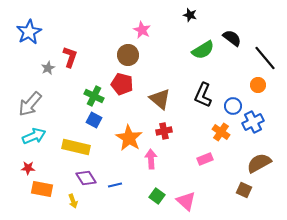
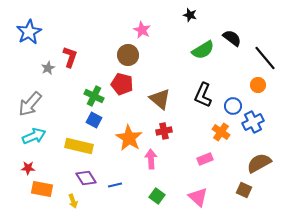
yellow rectangle: moved 3 px right, 1 px up
pink triangle: moved 12 px right, 4 px up
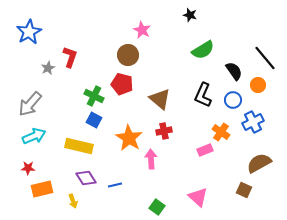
black semicircle: moved 2 px right, 33 px down; rotated 18 degrees clockwise
blue circle: moved 6 px up
pink rectangle: moved 9 px up
orange rectangle: rotated 25 degrees counterclockwise
green square: moved 11 px down
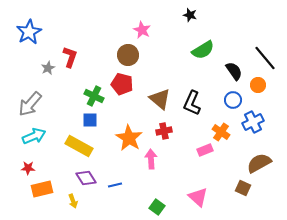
black L-shape: moved 11 px left, 8 px down
blue square: moved 4 px left; rotated 28 degrees counterclockwise
yellow rectangle: rotated 16 degrees clockwise
brown square: moved 1 px left, 2 px up
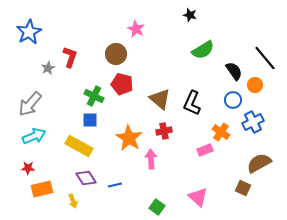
pink star: moved 6 px left, 1 px up
brown circle: moved 12 px left, 1 px up
orange circle: moved 3 px left
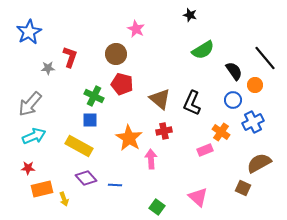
gray star: rotated 24 degrees clockwise
purple diamond: rotated 10 degrees counterclockwise
blue line: rotated 16 degrees clockwise
yellow arrow: moved 9 px left, 2 px up
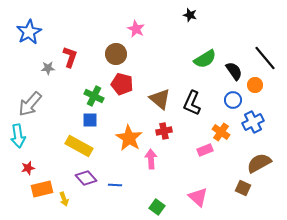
green semicircle: moved 2 px right, 9 px down
cyan arrow: moved 16 px left; rotated 105 degrees clockwise
red star: rotated 16 degrees counterclockwise
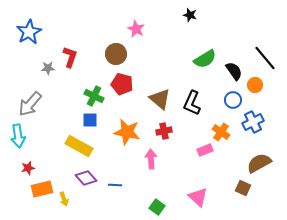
orange star: moved 2 px left, 6 px up; rotated 20 degrees counterclockwise
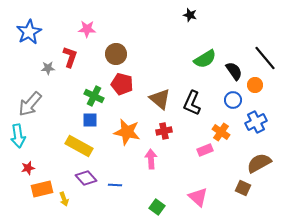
pink star: moved 49 px left; rotated 24 degrees counterclockwise
blue cross: moved 3 px right
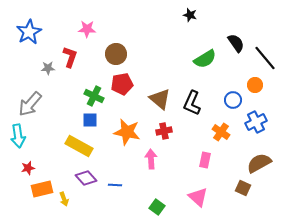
black semicircle: moved 2 px right, 28 px up
red pentagon: rotated 25 degrees counterclockwise
pink rectangle: moved 10 px down; rotated 56 degrees counterclockwise
